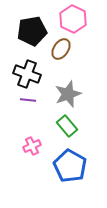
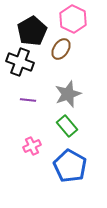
black pentagon: rotated 20 degrees counterclockwise
black cross: moved 7 px left, 12 px up
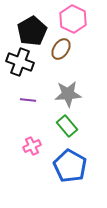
gray star: rotated 16 degrees clockwise
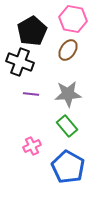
pink hexagon: rotated 16 degrees counterclockwise
brown ellipse: moved 7 px right, 1 px down
purple line: moved 3 px right, 6 px up
blue pentagon: moved 2 px left, 1 px down
